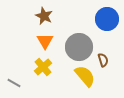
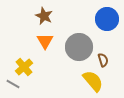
yellow cross: moved 19 px left
yellow semicircle: moved 8 px right, 5 px down
gray line: moved 1 px left, 1 px down
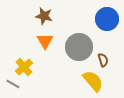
brown star: rotated 12 degrees counterclockwise
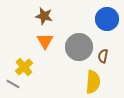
brown semicircle: moved 4 px up; rotated 152 degrees counterclockwise
yellow semicircle: moved 1 px down; rotated 45 degrees clockwise
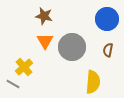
gray circle: moved 7 px left
brown semicircle: moved 5 px right, 6 px up
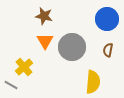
gray line: moved 2 px left, 1 px down
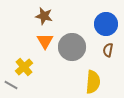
blue circle: moved 1 px left, 5 px down
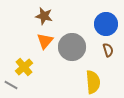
orange triangle: rotated 12 degrees clockwise
brown semicircle: rotated 152 degrees clockwise
yellow semicircle: rotated 10 degrees counterclockwise
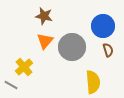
blue circle: moved 3 px left, 2 px down
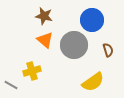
blue circle: moved 11 px left, 6 px up
orange triangle: moved 1 px up; rotated 30 degrees counterclockwise
gray circle: moved 2 px right, 2 px up
yellow cross: moved 8 px right, 4 px down; rotated 24 degrees clockwise
yellow semicircle: rotated 60 degrees clockwise
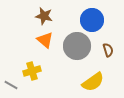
gray circle: moved 3 px right, 1 px down
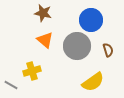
brown star: moved 1 px left, 3 px up
blue circle: moved 1 px left
